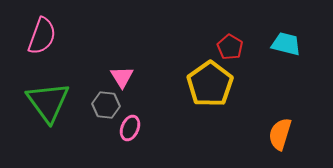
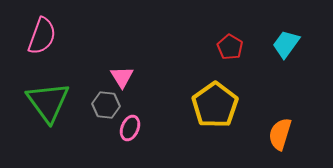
cyan trapezoid: rotated 68 degrees counterclockwise
yellow pentagon: moved 5 px right, 21 px down
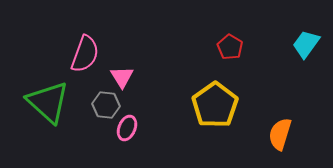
pink semicircle: moved 43 px right, 18 px down
cyan trapezoid: moved 20 px right
green triangle: rotated 12 degrees counterclockwise
pink ellipse: moved 3 px left
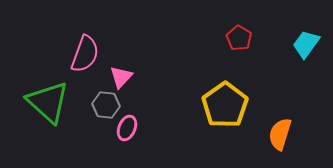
red pentagon: moved 9 px right, 9 px up
pink triangle: moved 1 px left; rotated 15 degrees clockwise
yellow pentagon: moved 10 px right
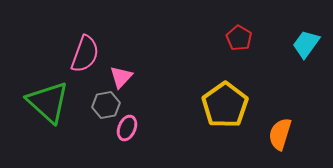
gray hexagon: rotated 16 degrees counterclockwise
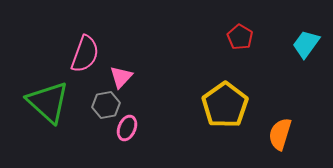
red pentagon: moved 1 px right, 1 px up
